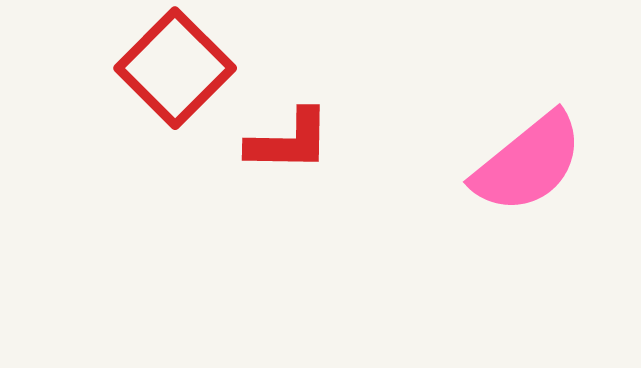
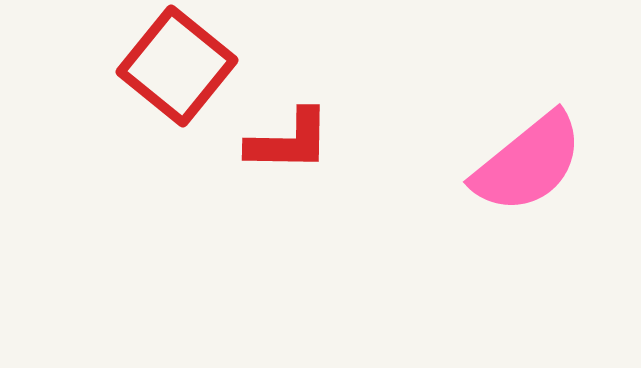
red square: moved 2 px right, 2 px up; rotated 6 degrees counterclockwise
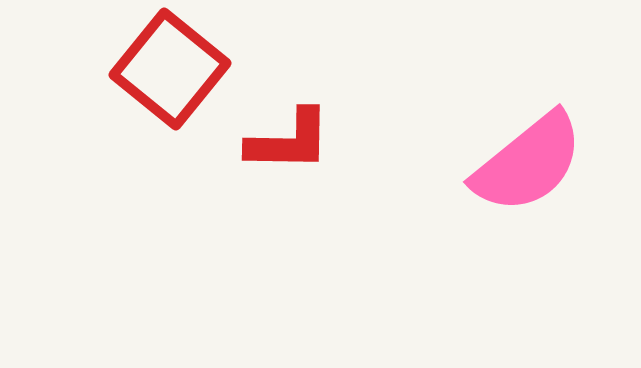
red square: moved 7 px left, 3 px down
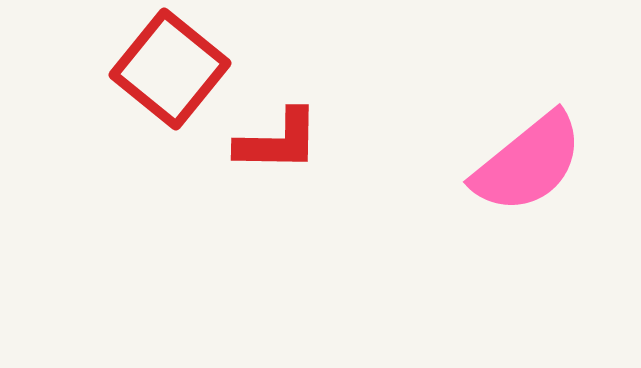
red L-shape: moved 11 px left
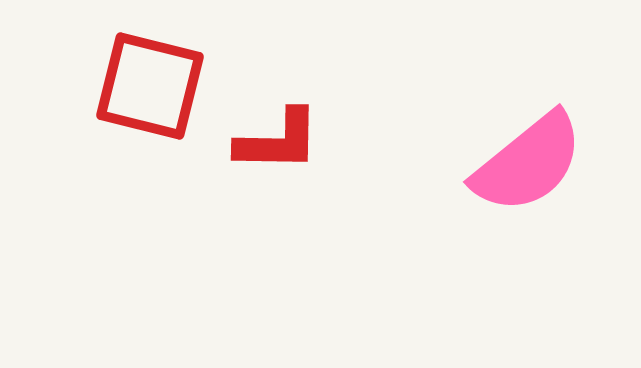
red square: moved 20 px left, 17 px down; rotated 25 degrees counterclockwise
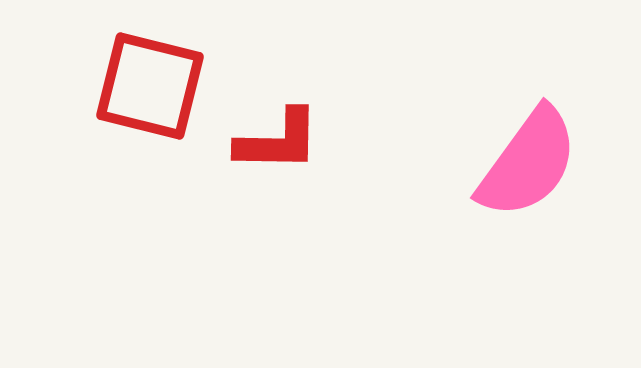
pink semicircle: rotated 15 degrees counterclockwise
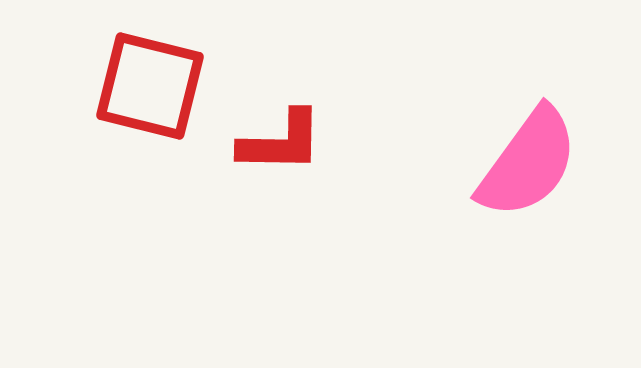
red L-shape: moved 3 px right, 1 px down
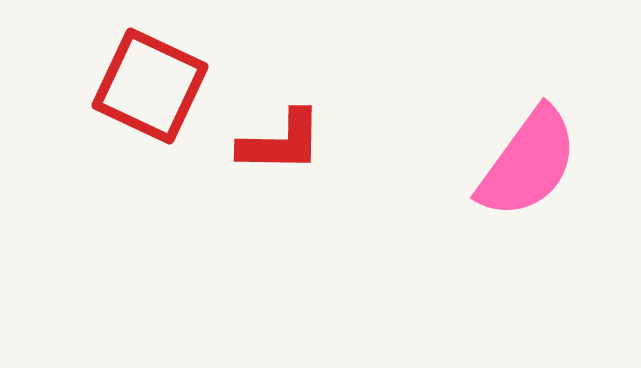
red square: rotated 11 degrees clockwise
